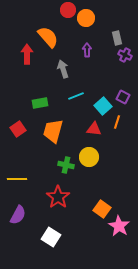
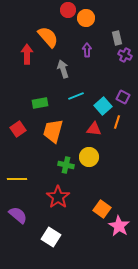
purple semicircle: rotated 78 degrees counterclockwise
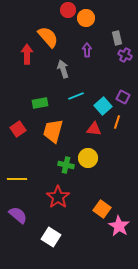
yellow circle: moved 1 px left, 1 px down
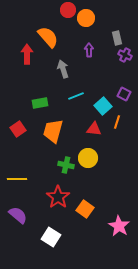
purple arrow: moved 2 px right
purple square: moved 1 px right, 3 px up
orange square: moved 17 px left
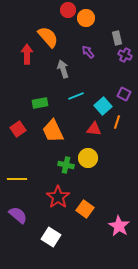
purple arrow: moved 1 px left, 2 px down; rotated 40 degrees counterclockwise
orange trapezoid: rotated 40 degrees counterclockwise
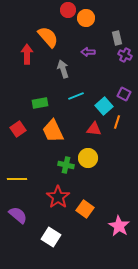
purple arrow: rotated 48 degrees counterclockwise
cyan square: moved 1 px right
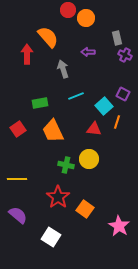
purple square: moved 1 px left
yellow circle: moved 1 px right, 1 px down
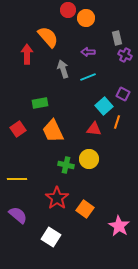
cyan line: moved 12 px right, 19 px up
red star: moved 1 px left, 1 px down
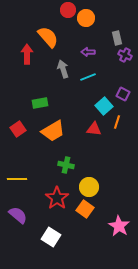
orange trapezoid: rotated 95 degrees counterclockwise
yellow circle: moved 28 px down
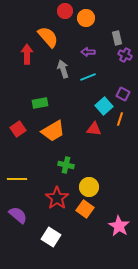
red circle: moved 3 px left, 1 px down
orange line: moved 3 px right, 3 px up
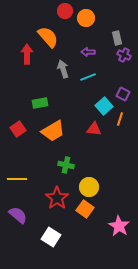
purple cross: moved 1 px left
